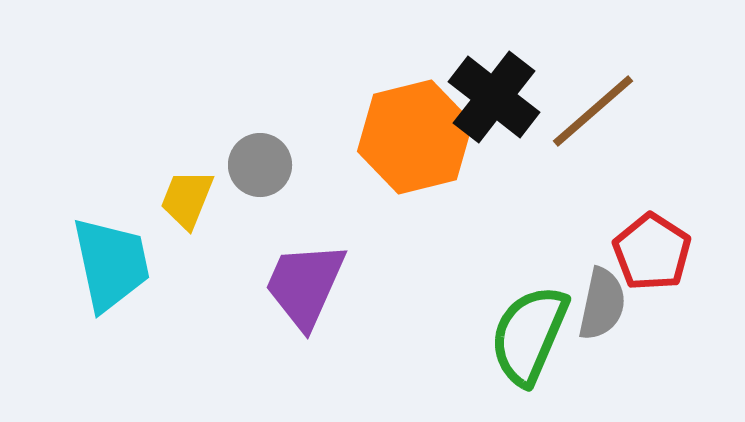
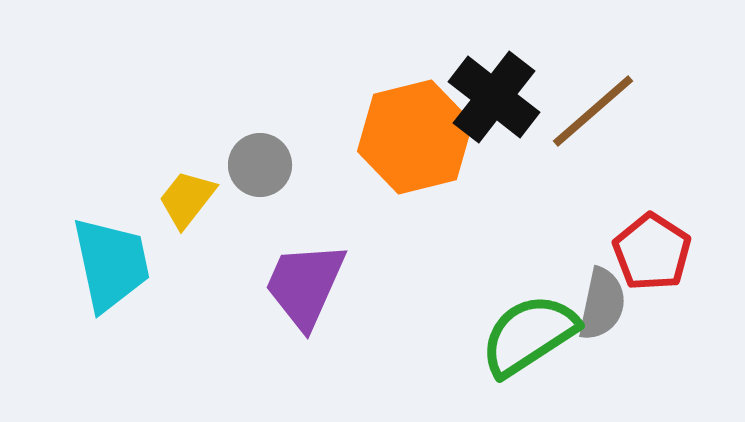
yellow trapezoid: rotated 16 degrees clockwise
green semicircle: rotated 34 degrees clockwise
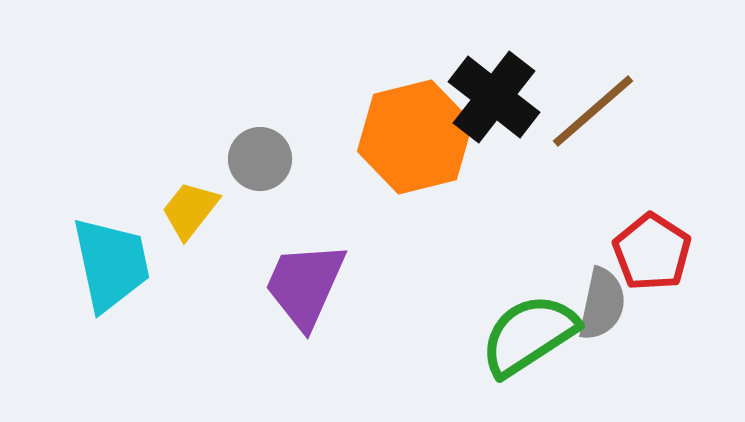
gray circle: moved 6 px up
yellow trapezoid: moved 3 px right, 11 px down
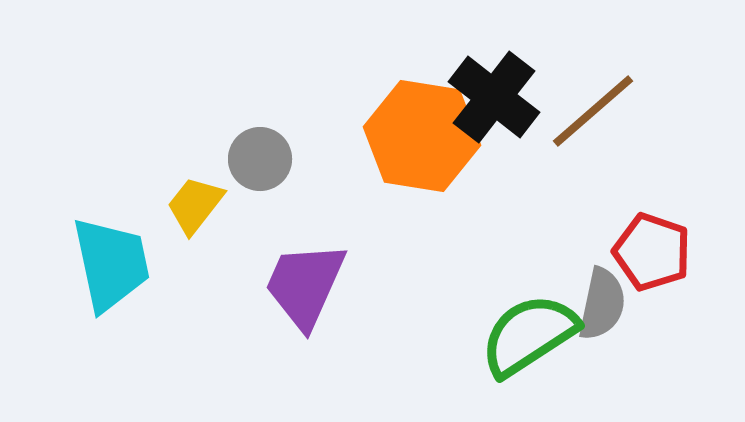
orange hexagon: moved 7 px right, 1 px up; rotated 23 degrees clockwise
yellow trapezoid: moved 5 px right, 5 px up
red pentagon: rotated 14 degrees counterclockwise
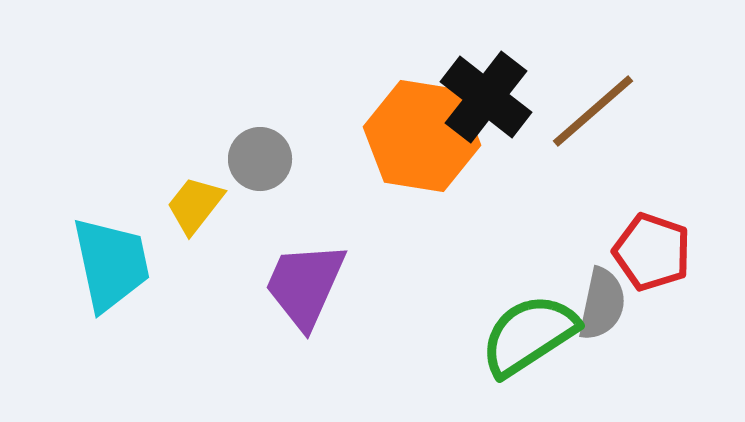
black cross: moved 8 px left
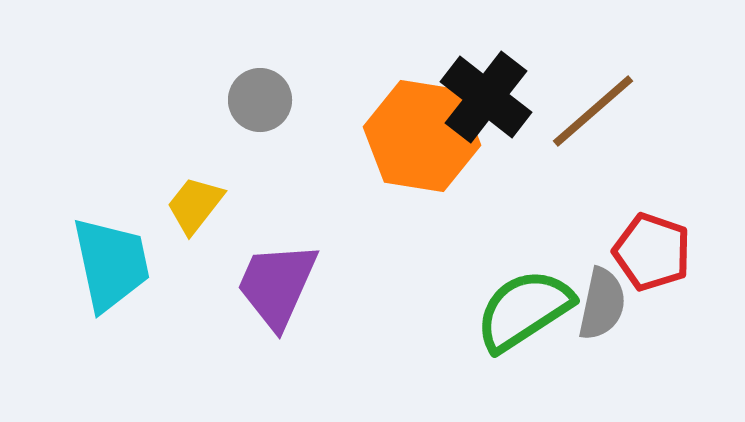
gray circle: moved 59 px up
purple trapezoid: moved 28 px left
green semicircle: moved 5 px left, 25 px up
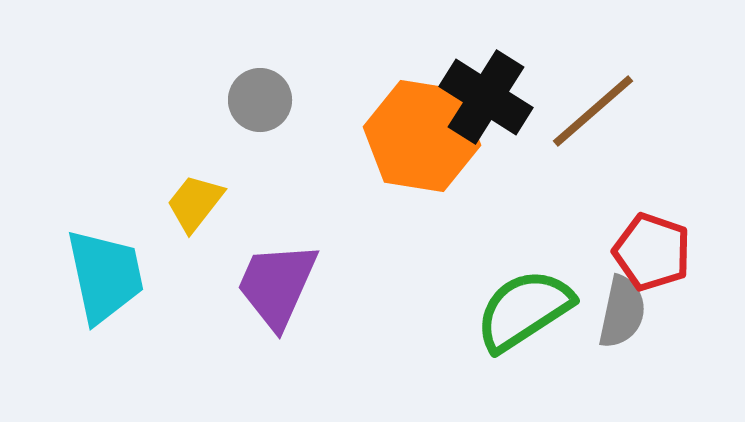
black cross: rotated 6 degrees counterclockwise
yellow trapezoid: moved 2 px up
cyan trapezoid: moved 6 px left, 12 px down
gray semicircle: moved 20 px right, 8 px down
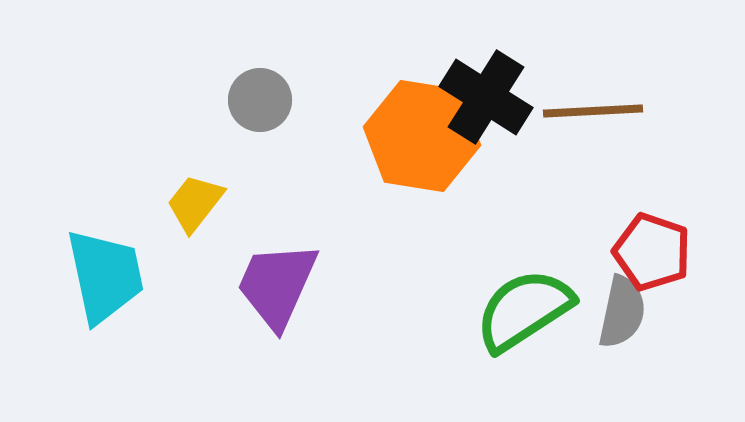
brown line: rotated 38 degrees clockwise
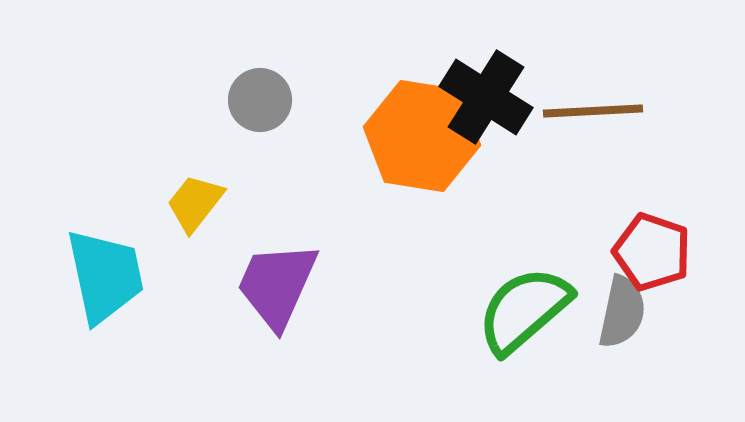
green semicircle: rotated 8 degrees counterclockwise
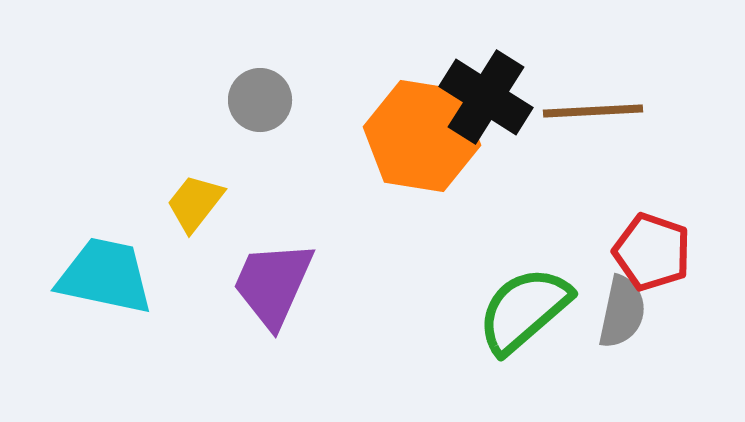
cyan trapezoid: rotated 66 degrees counterclockwise
purple trapezoid: moved 4 px left, 1 px up
